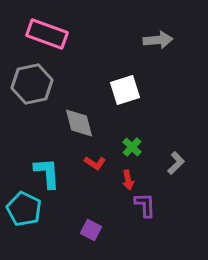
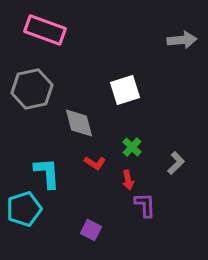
pink rectangle: moved 2 px left, 4 px up
gray arrow: moved 24 px right
gray hexagon: moved 5 px down
cyan pentagon: rotated 28 degrees clockwise
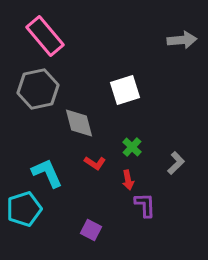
pink rectangle: moved 6 px down; rotated 30 degrees clockwise
gray hexagon: moved 6 px right
cyan L-shape: rotated 20 degrees counterclockwise
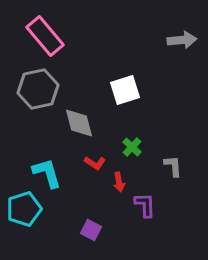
gray L-shape: moved 3 px left, 3 px down; rotated 50 degrees counterclockwise
cyan L-shape: rotated 8 degrees clockwise
red arrow: moved 9 px left, 2 px down
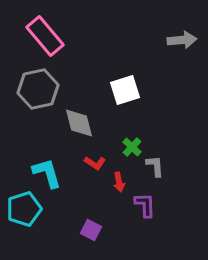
gray L-shape: moved 18 px left
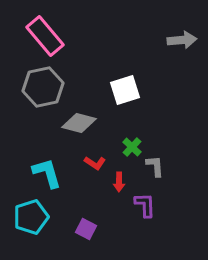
gray hexagon: moved 5 px right, 2 px up
gray diamond: rotated 60 degrees counterclockwise
red arrow: rotated 12 degrees clockwise
cyan pentagon: moved 7 px right, 8 px down
purple square: moved 5 px left, 1 px up
